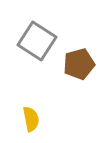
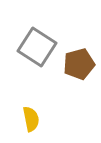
gray square: moved 6 px down
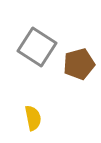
yellow semicircle: moved 2 px right, 1 px up
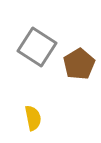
brown pentagon: rotated 16 degrees counterclockwise
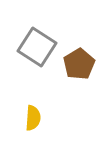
yellow semicircle: rotated 15 degrees clockwise
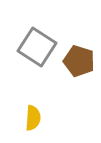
brown pentagon: moved 3 px up; rotated 24 degrees counterclockwise
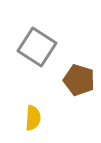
brown pentagon: moved 19 px down
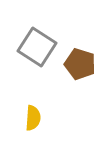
brown pentagon: moved 1 px right, 16 px up
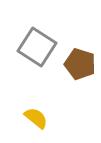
yellow semicircle: moved 3 px right; rotated 55 degrees counterclockwise
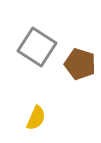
yellow semicircle: rotated 75 degrees clockwise
